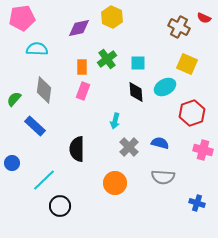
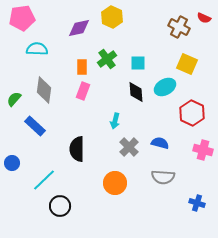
red hexagon: rotated 15 degrees counterclockwise
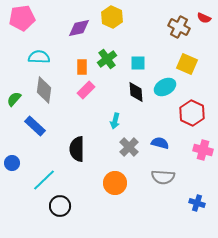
cyan semicircle: moved 2 px right, 8 px down
pink rectangle: moved 3 px right, 1 px up; rotated 24 degrees clockwise
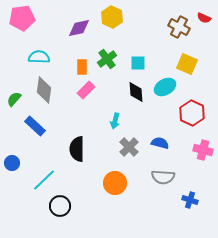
blue cross: moved 7 px left, 3 px up
